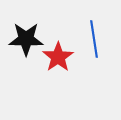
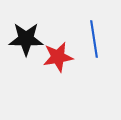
red star: rotated 24 degrees clockwise
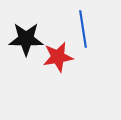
blue line: moved 11 px left, 10 px up
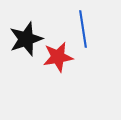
black star: rotated 20 degrees counterclockwise
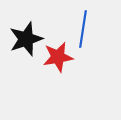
blue line: rotated 18 degrees clockwise
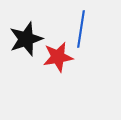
blue line: moved 2 px left
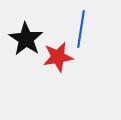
black star: rotated 20 degrees counterclockwise
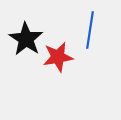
blue line: moved 9 px right, 1 px down
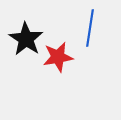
blue line: moved 2 px up
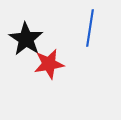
red star: moved 9 px left, 7 px down
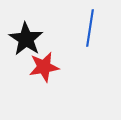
red star: moved 5 px left, 3 px down
